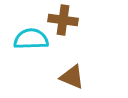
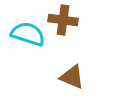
cyan semicircle: moved 3 px left, 5 px up; rotated 20 degrees clockwise
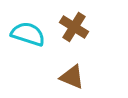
brown cross: moved 11 px right, 7 px down; rotated 24 degrees clockwise
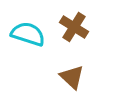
brown triangle: rotated 20 degrees clockwise
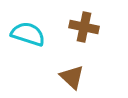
brown cross: moved 10 px right; rotated 20 degrees counterclockwise
